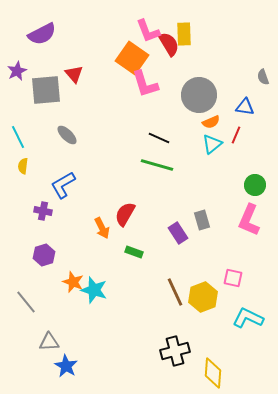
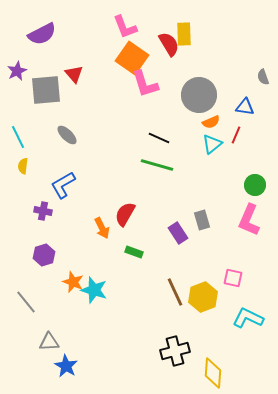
pink L-shape at (148, 31): moved 23 px left, 4 px up
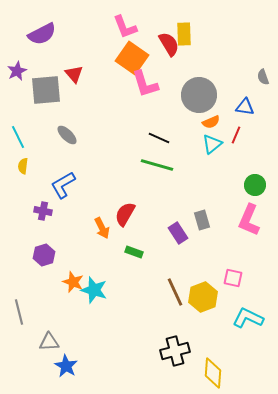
gray line at (26, 302): moved 7 px left, 10 px down; rotated 25 degrees clockwise
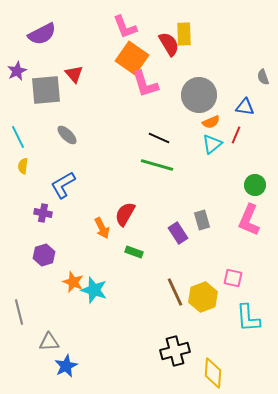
purple cross at (43, 211): moved 2 px down
cyan L-shape at (248, 318): rotated 120 degrees counterclockwise
blue star at (66, 366): rotated 15 degrees clockwise
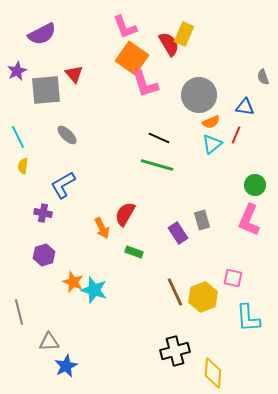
yellow rectangle at (184, 34): rotated 25 degrees clockwise
